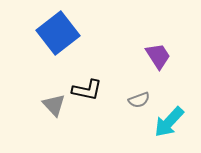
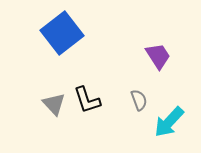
blue square: moved 4 px right
black L-shape: moved 10 px down; rotated 60 degrees clockwise
gray semicircle: rotated 90 degrees counterclockwise
gray triangle: moved 1 px up
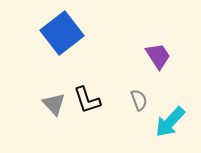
cyan arrow: moved 1 px right
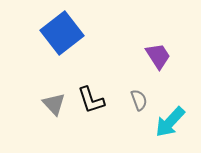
black L-shape: moved 4 px right
